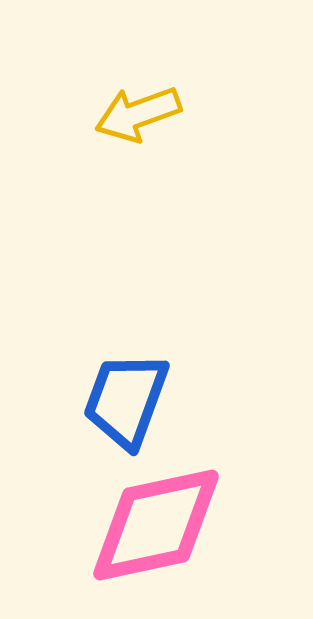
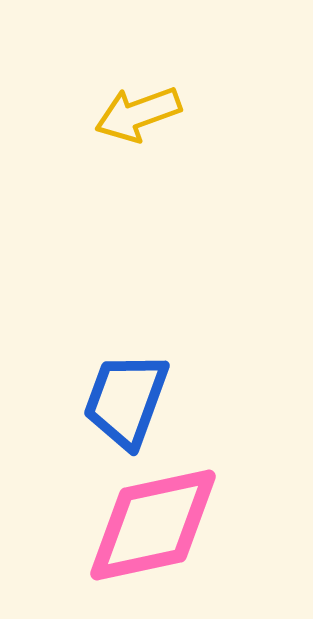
pink diamond: moved 3 px left
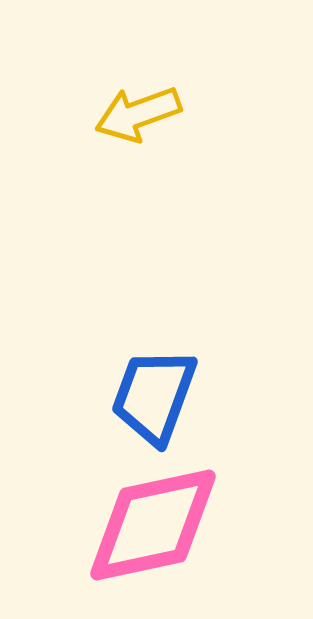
blue trapezoid: moved 28 px right, 4 px up
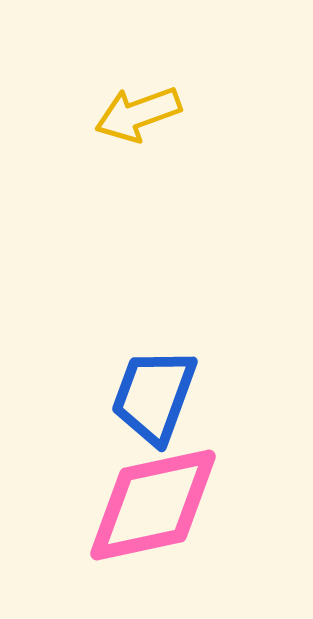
pink diamond: moved 20 px up
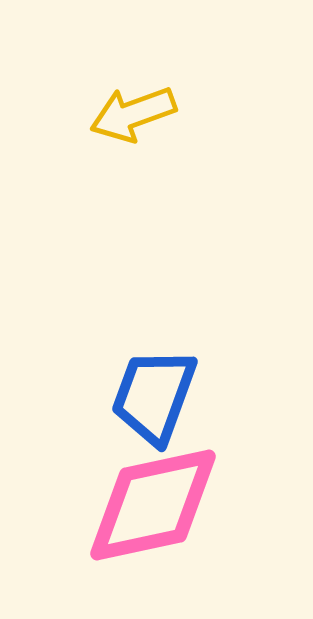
yellow arrow: moved 5 px left
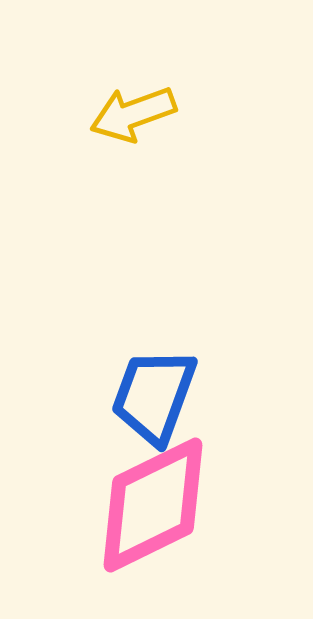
pink diamond: rotated 14 degrees counterclockwise
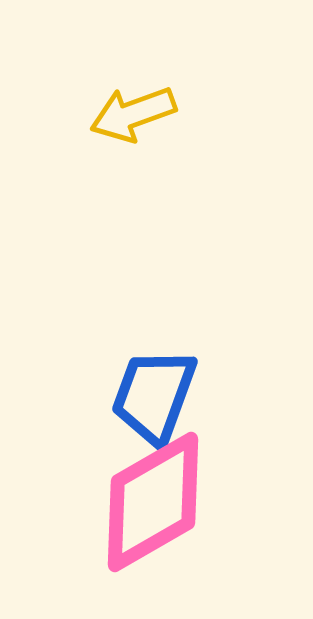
pink diamond: moved 3 px up; rotated 4 degrees counterclockwise
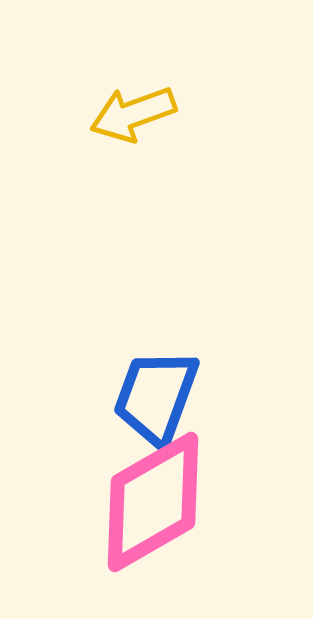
blue trapezoid: moved 2 px right, 1 px down
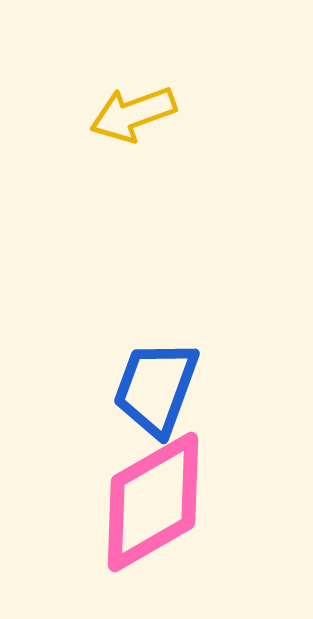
blue trapezoid: moved 9 px up
